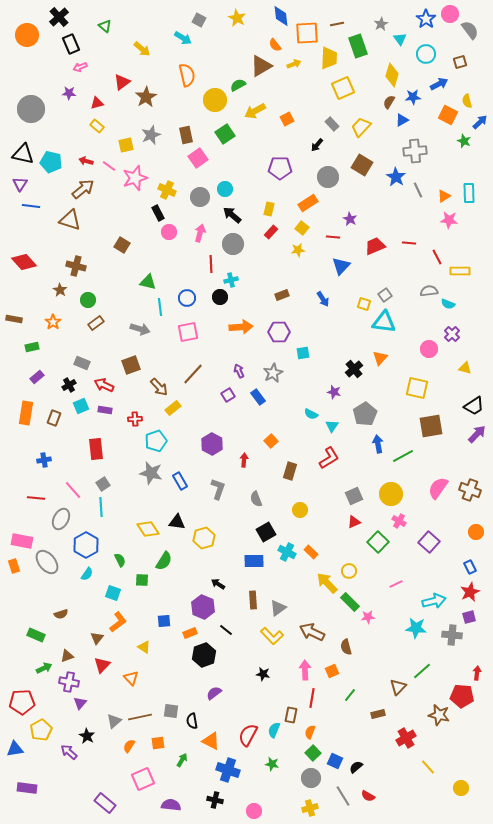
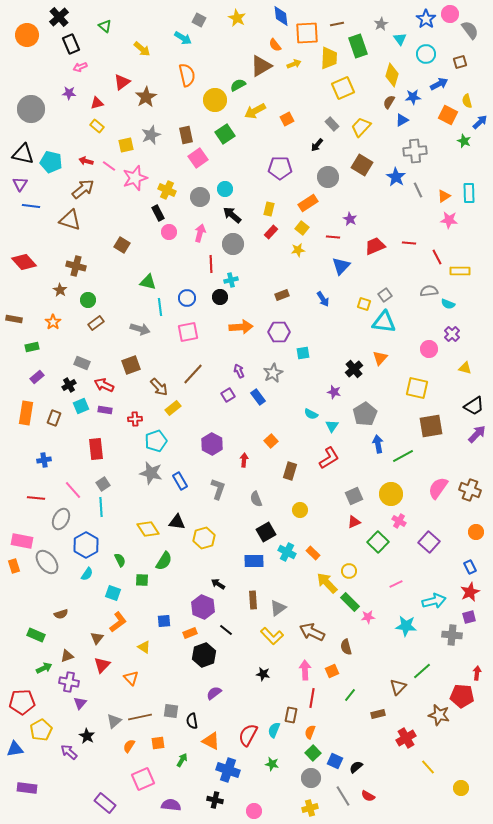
orange rectangle at (311, 552): moved 2 px right, 1 px down
cyan star at (416, 628): moved 10 px left, 2 px up
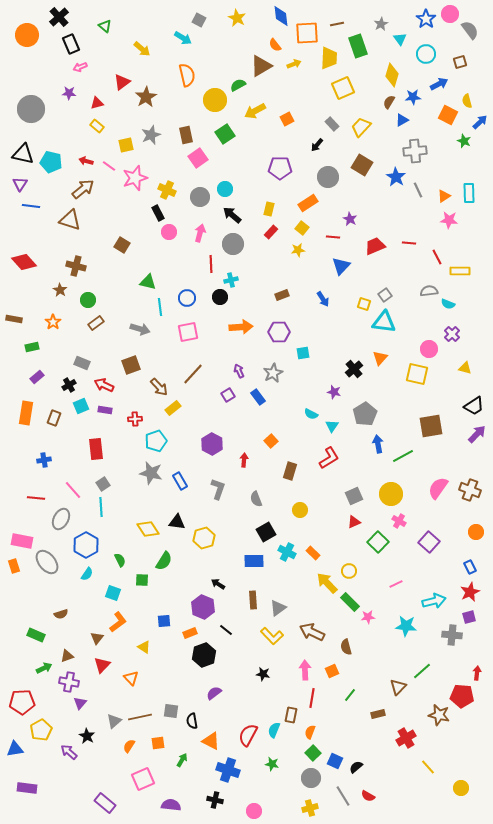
yellow square at (417, 388): moved 14 px up
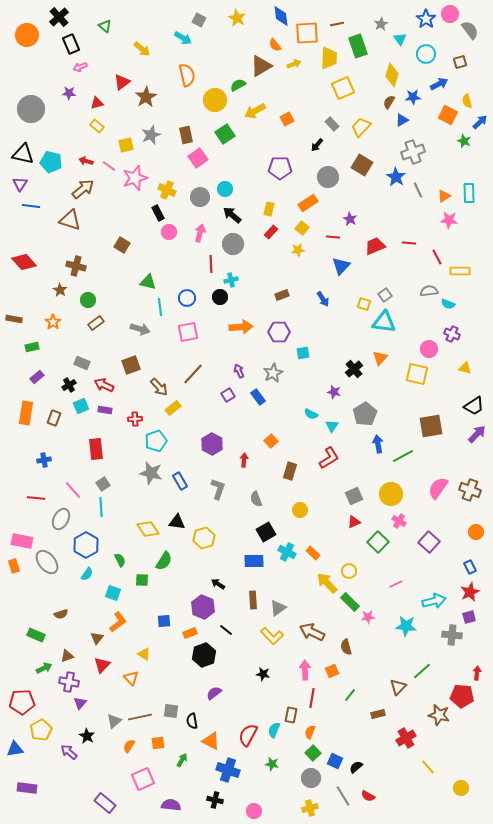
gray cross at (415, 151): moved 2 px left, 1 px down; rotated 15 degrees counterclockwise
purple cross at (452, 334): rotated 21 degrees counterclockwise
yellow triangle at (144, 647): moved 7 px down
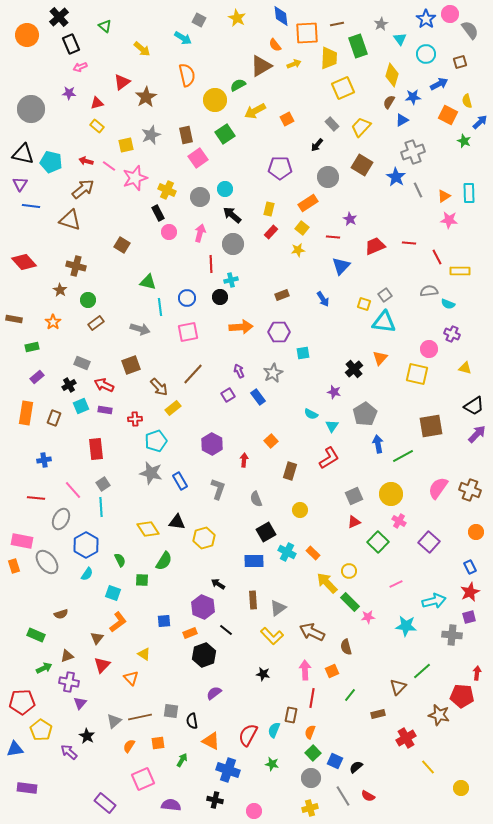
yellow pentagon at (41, 730): rotated 10 degrees counterclockwise
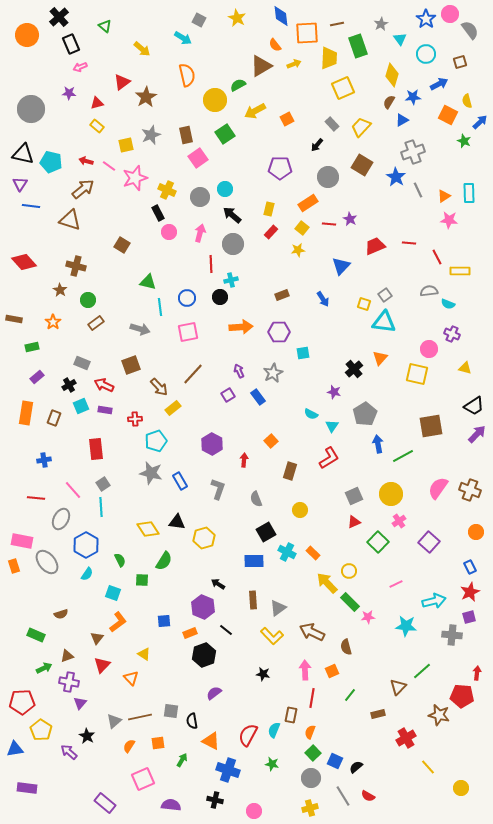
red line at (333, 237): moved 4 px left, 13 px up
pink cross at (399, 521): rotated 24 degrees clockwise
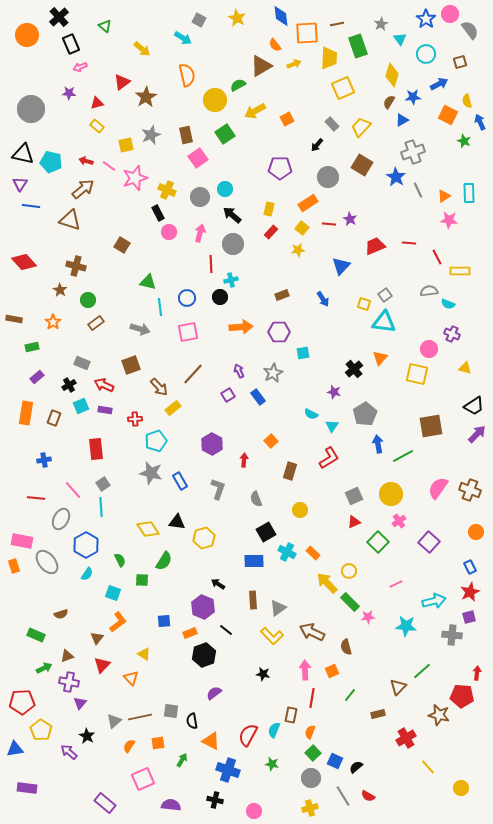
blue arrow at (480, 122): rotated 70 degrees counterclockwise
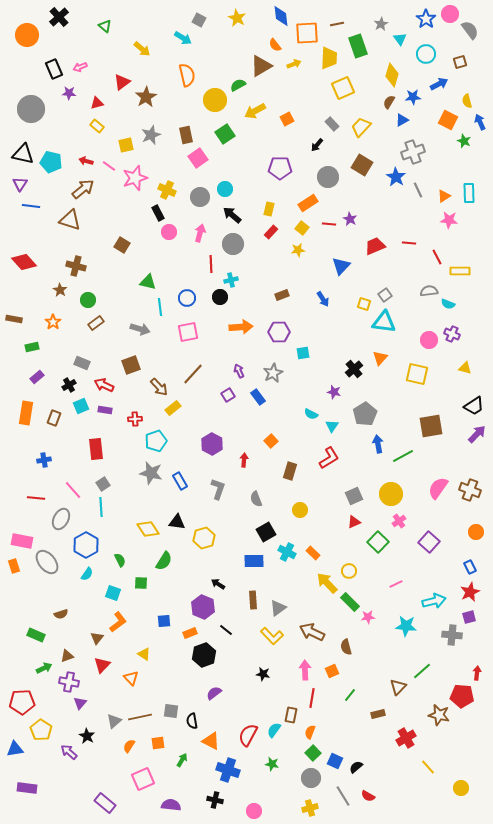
black rectangle at (71, 44): moved 17 px left, 25 px down
orange square at (448, 115): moved 5 px down
pink circle at (429, 349): moved 9 px up
green square at (142, 580): moved 1 px left, 3 px down
cyan semicircle at (274, 730): rotated 14 degrees clockwise
